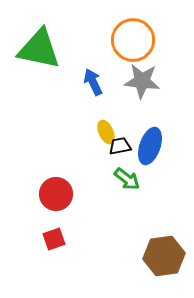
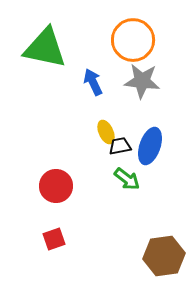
green triangle: moved 6 px right, 1 px up
red circle: moved 8 px up
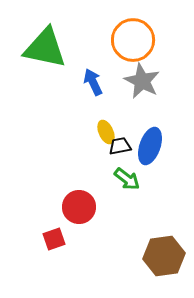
gray star: rotated 21 degrees clockwise
red circle: moved 23 px right, 21 px down
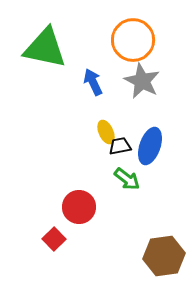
red square: rotated 25 degrees counterclockwise
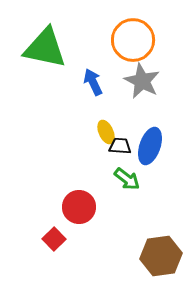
black trapezoid: rotated 15 degrees clockwise
brown hexagon: moved 3 px left
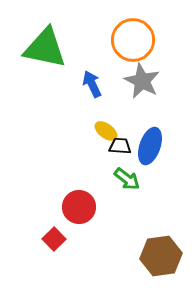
blue arrow: moved 1 px left, 2 px down
yellow ellipse: moved 1 px up; rotated 30 degrees counterclockwise
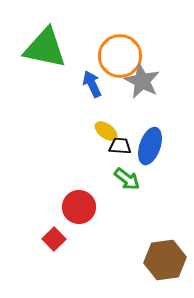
orange circle: moved 13 px left, 16 px down
brown hexagon: moved 4 px right, 4 px down
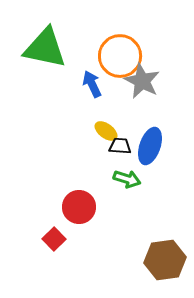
green arrow: rotated 20 degrees counterclockwise
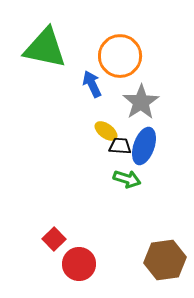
gray star: moved 1 px left, 21 px down; rotated 12 degrees clockwise
blue ellipse: moved 6 px left
red circle: moved 57 px down
